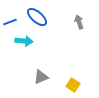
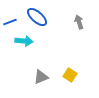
yellow square: moved 3 px left, 10 px up
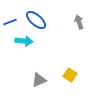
blue ellipse: moved 1 px left, 3 px down
gray triangle: moved 2 px left, 3 px down
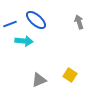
blue line: moved 2 px down
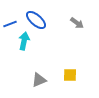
gray arrow: moved 2 px left, 1 px down; rotated 144 degrees clockwise
cyan arrow: rotated 84 degrees counterclockwise
yellow square: rotated 32 degrees counterclockwise
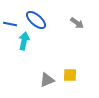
blue line: rotated 32 degrees clockwise
gray triangle: moved 8 px right
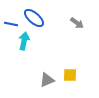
blue ellipse: moved 2 px left, 2 px up
blue line: moved 1 px right
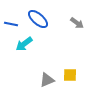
blue ellipse: moved 4 px right, 1 px down
cyan arrow: moved 3 px down; rotated 138 degrees counterclockwise
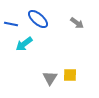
gray triangle: moved 3 px right, 2 px up; rotated 35 degrees counterclockwise
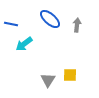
blue ellipse: moved 12 px right
gray arrow: moved 2 px down; rotated 120 degrees counterclockwise
gray triangle: moved 2 px left, 2 px down
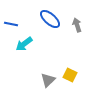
gray arrow: rotated 24 degrees counterclockwise
yellow square: rotated 24 degrees clockwise
gray triangle: rotated 14 degrees clockwise
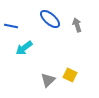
blue line: moved 2 px down
cyan arrow: moved 4 px down
